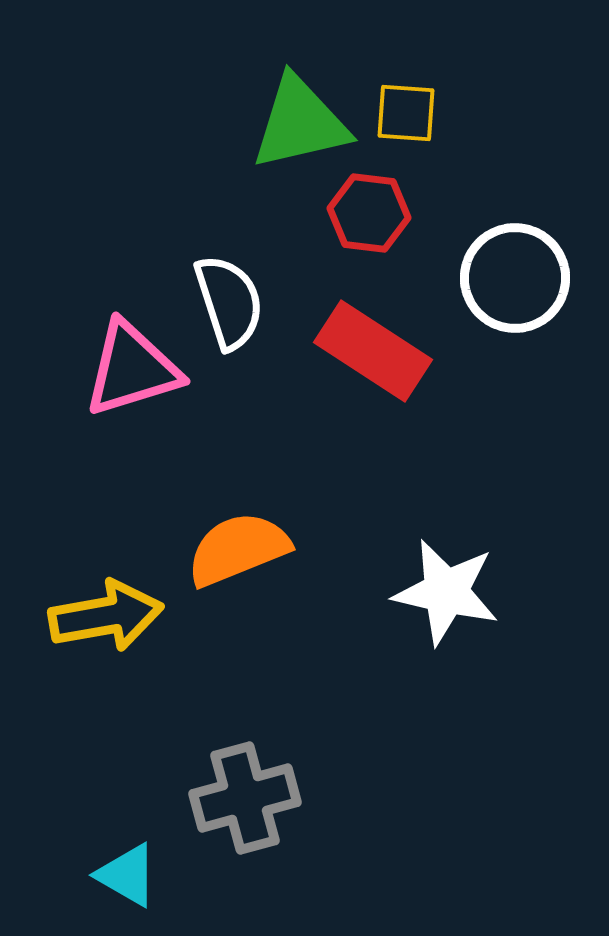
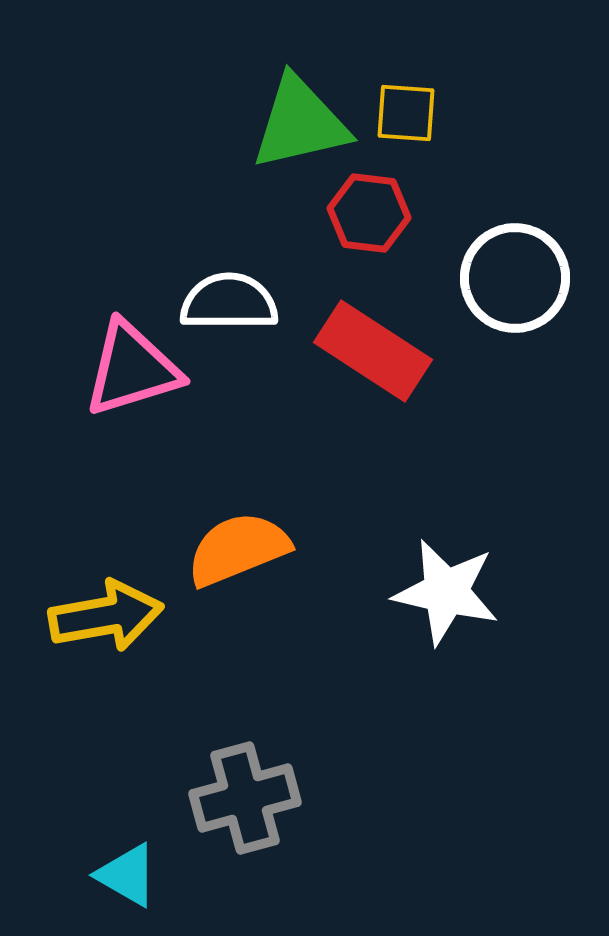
white semicircle: rotated 72 degrees counterclockwise
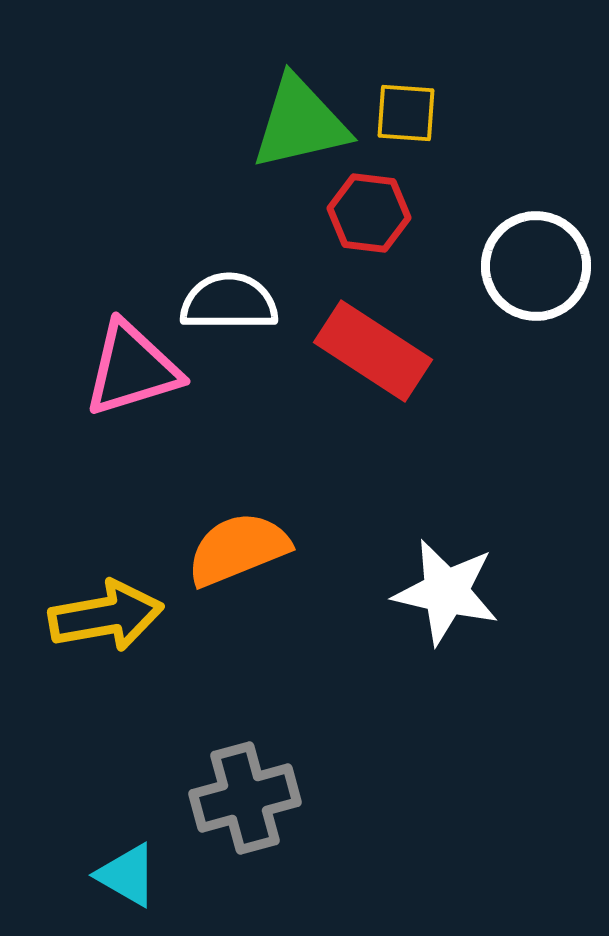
white circle: moved 21 px right, 12 px up
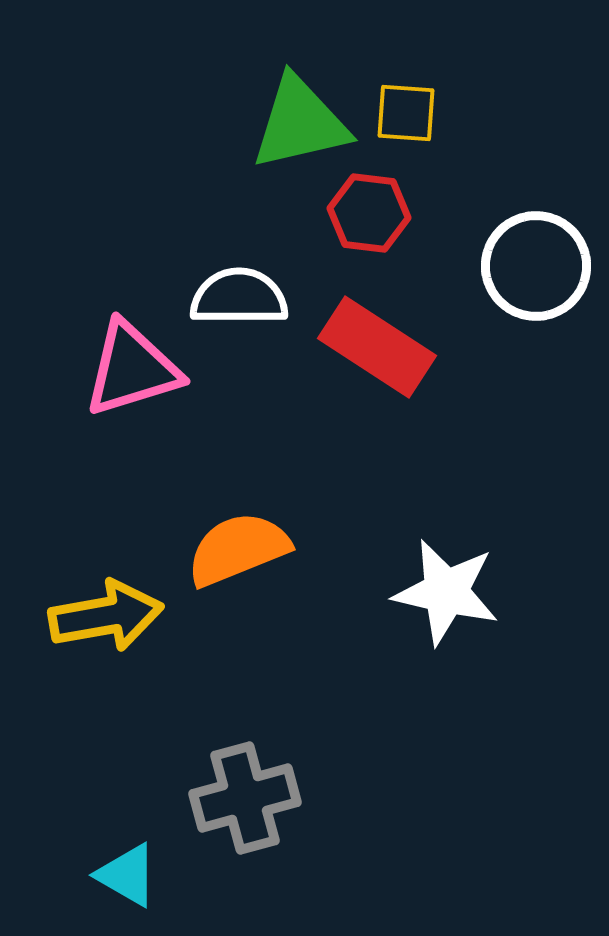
white semicircle: moved 10 px right, 5 px up
red rectangle: moved 4 px right, 4 px up
